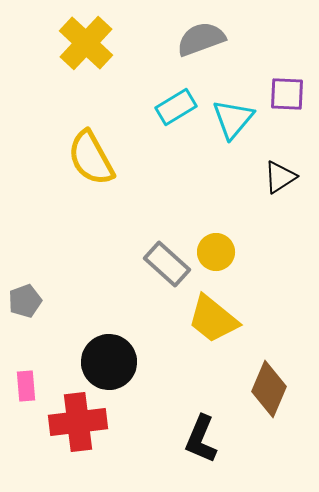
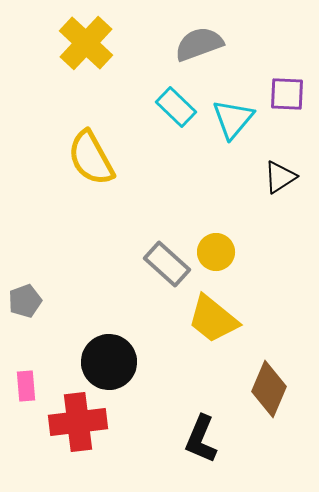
gray semicircle: moved 2 px left, 5 px down
cyan rectangle: rotated 75 degrees clockwise
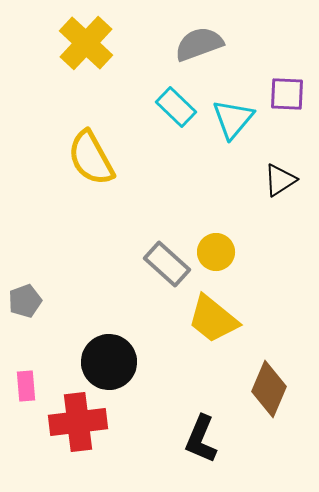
black triangle: moved 3 px down
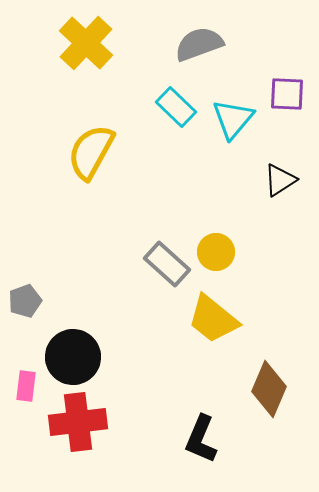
yellow semicircle: moved 6 px up; rotated 58 degrees clockwise
black circle: moved 36 px left, 5 px up
pink rectangle: rotated 12 degrees clockwise
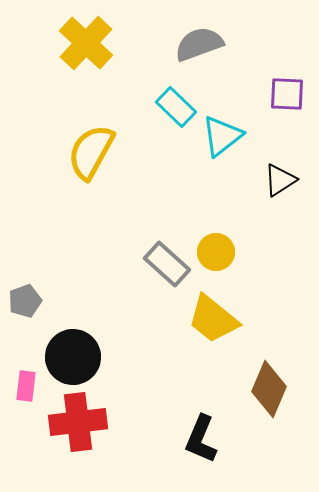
cyan triangle: moved 11 px left, 17 px down; rotated 12 degrees clockwise
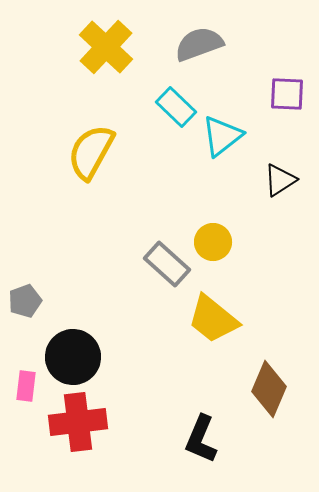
yellow cross: moved 20 px right, 4 px down
yellow circle: moved 3 px left, 10 px up
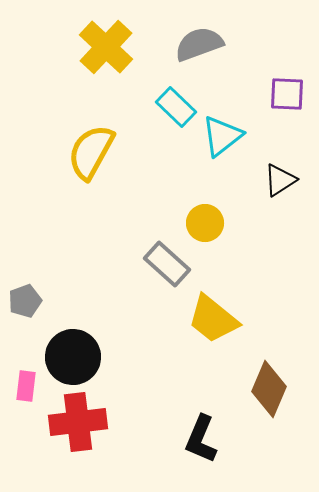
yellow circle: moved 8 px left, 19 px up
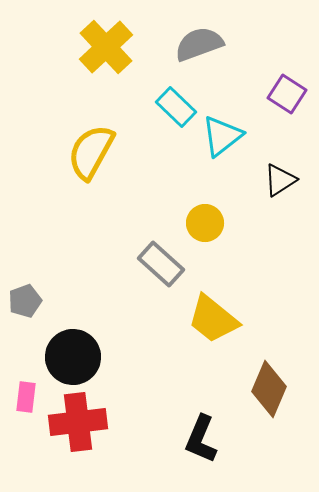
yellow cross: rotated 4 degrees clockwise
purple square: rotated 30 degrees clockwise
gray rectangle: moved 6 px left
pink rectangle: moved 11 px down
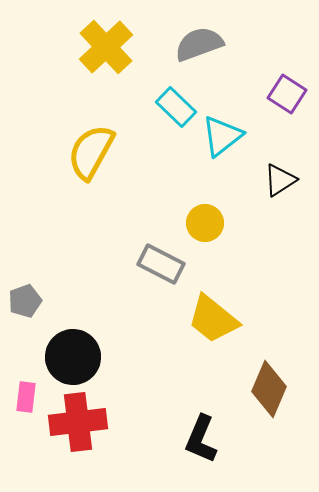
gray rectangle: rotated 15 degrees counterclockwise
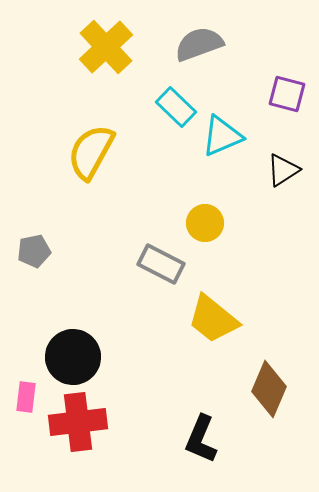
purple square: rotated 18 degrees counterclockwise
cyan triangle: rotated 15 degrees clockwise
black triangle: moved 3 px right, 10 px up
gray pentagon: moved 9 px right, 50 px up; rotated 8 degrees clockwise
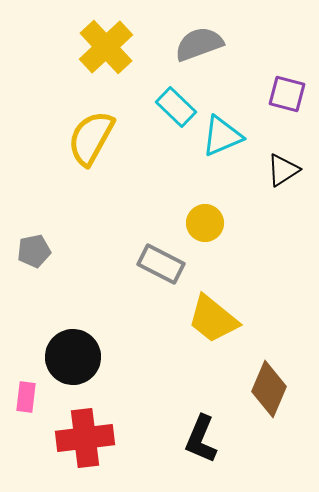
yellow semicircle: moved 14 px up
red cross: moved 7 px right, 16 px down
